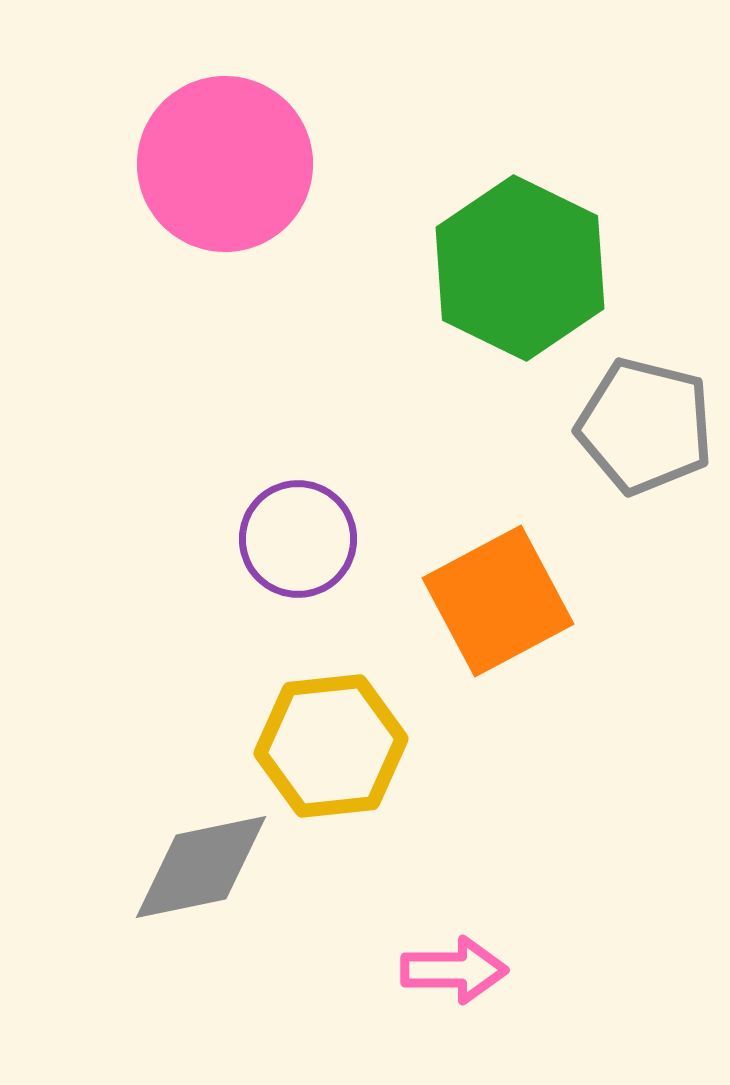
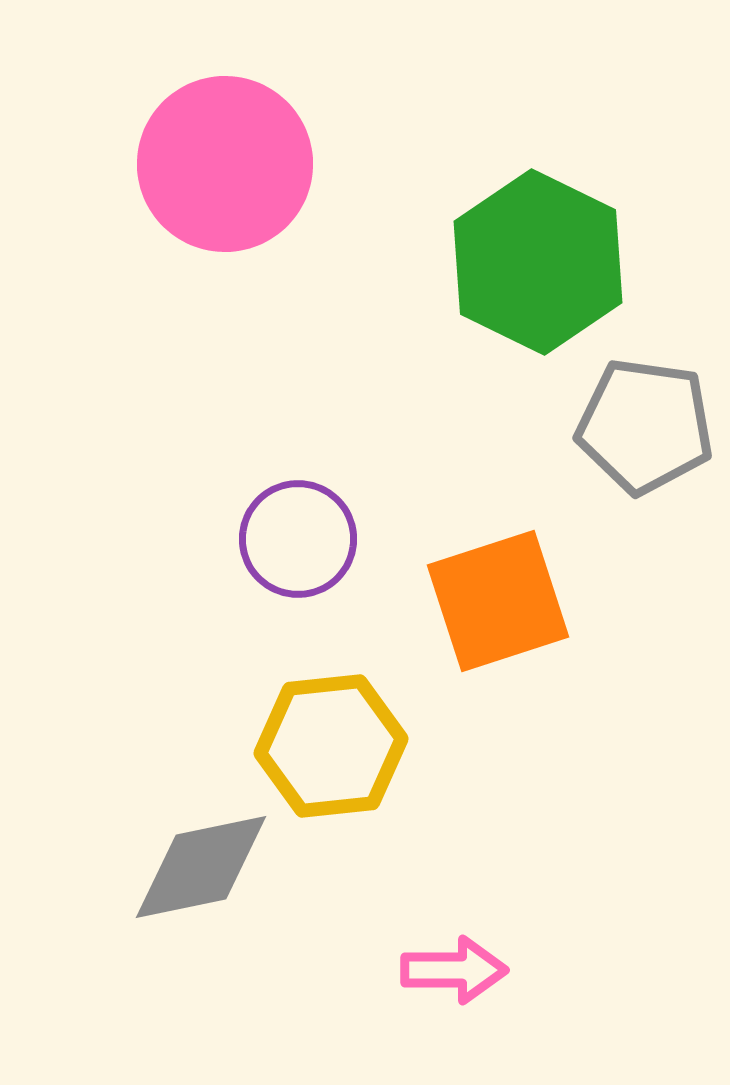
green hexagon: moved 18 px right, 6 px up
gray pentagon: rotated 6 degrees counterclockwise
orange square: rotated 10 degrees clockwise
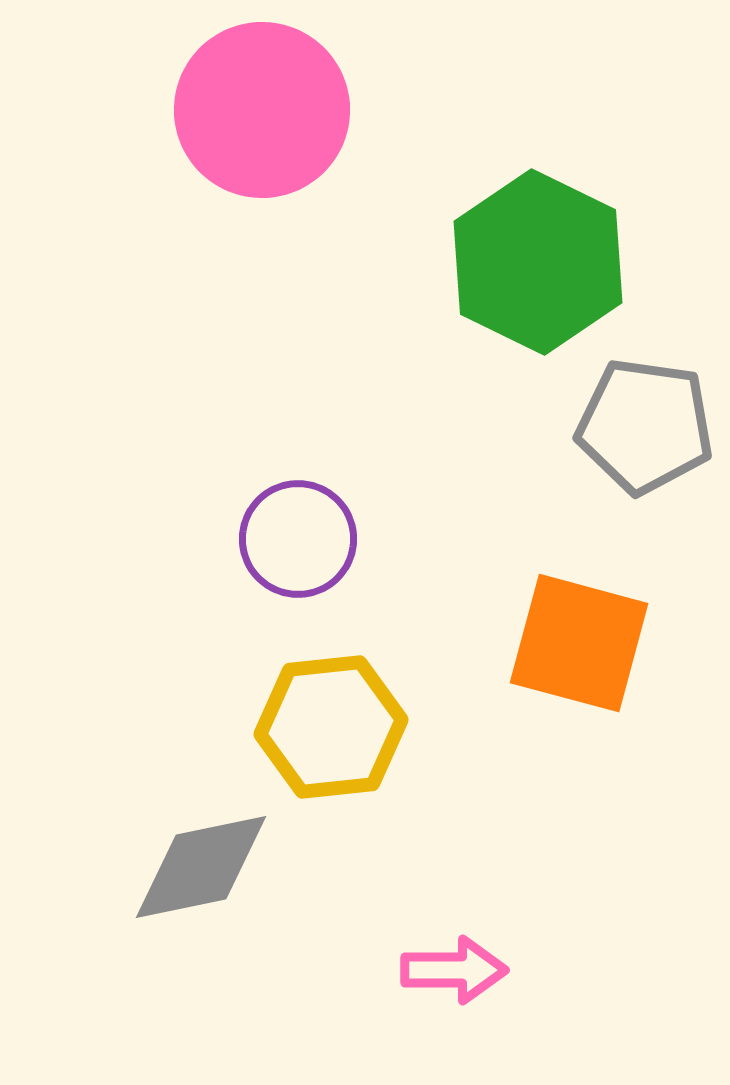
pink circle: moved 37 px right, 54 px up
orange square: moved 81 px right, 42 px down; rotated 33 degrees clockwise
yellow hexagon: moved 19 px up
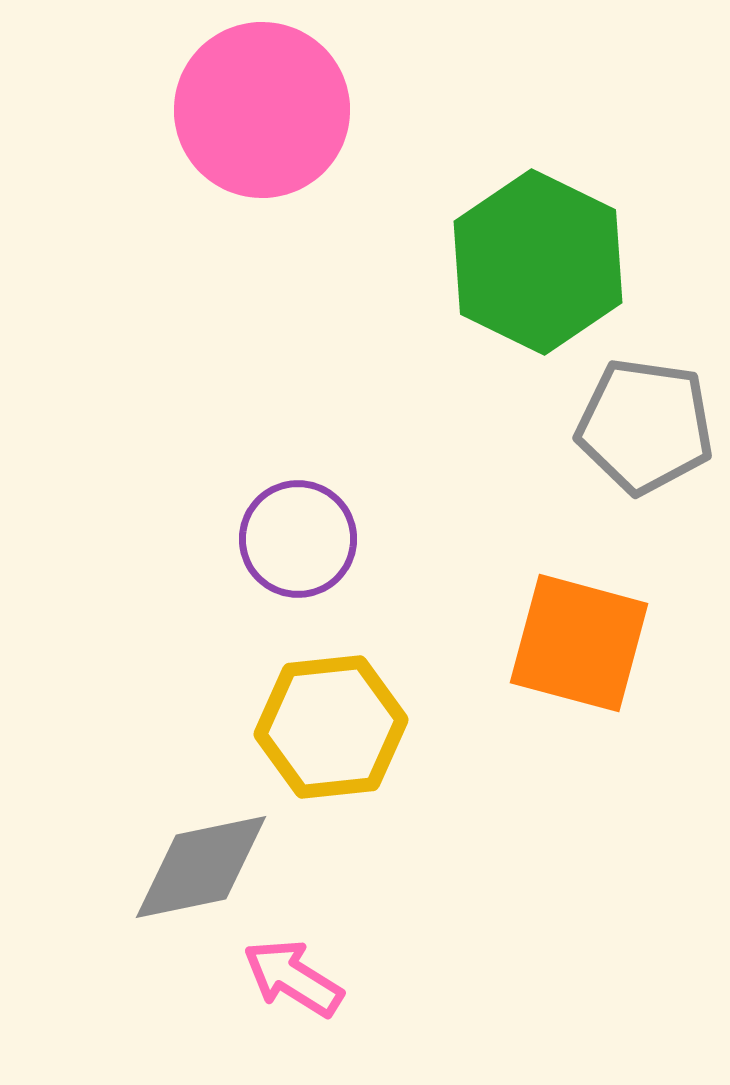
pink arrow: moved 161 px left, 8 px down; rotated 148 degrees counterclockwise
